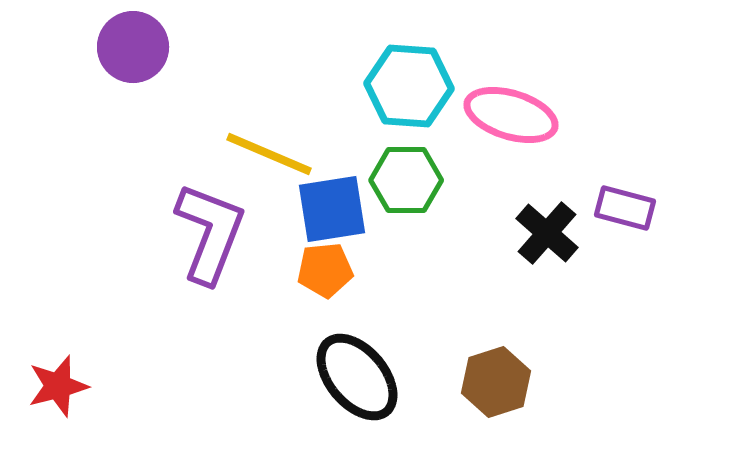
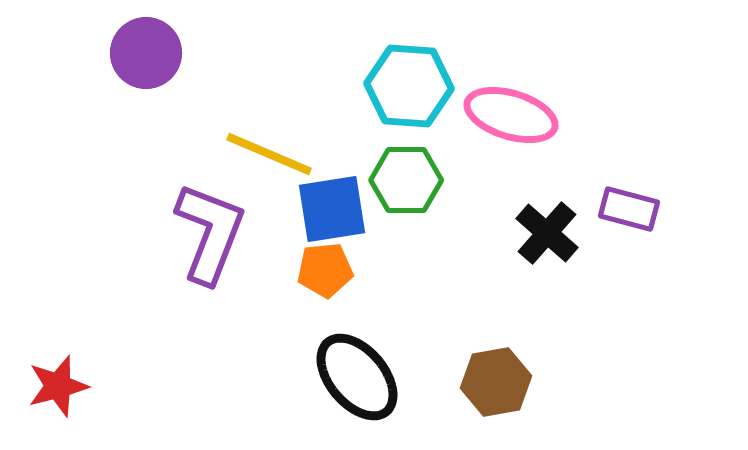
purple circle: moved 13 px right, 6 px down
purple rectangle: moved 4 px right, 1 px down
brown hexagon: rotated 8 degrees clockwise
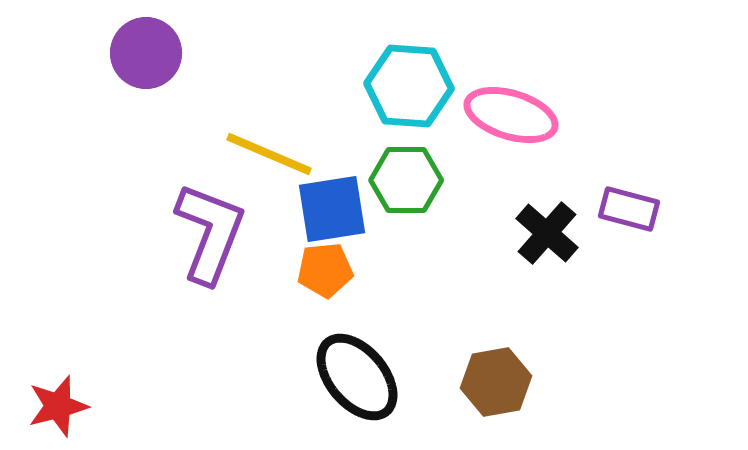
red star: moved 20 px down
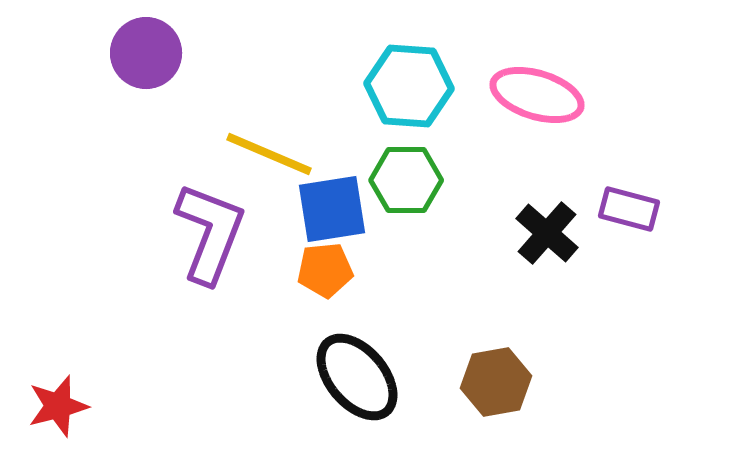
pink ellipse: moved 26 px right, 20 px up
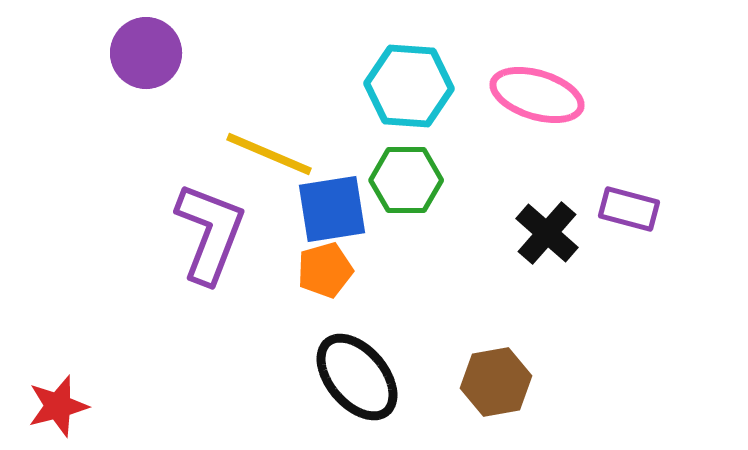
orange pentagon: rotated 10 degrees counterclockwise
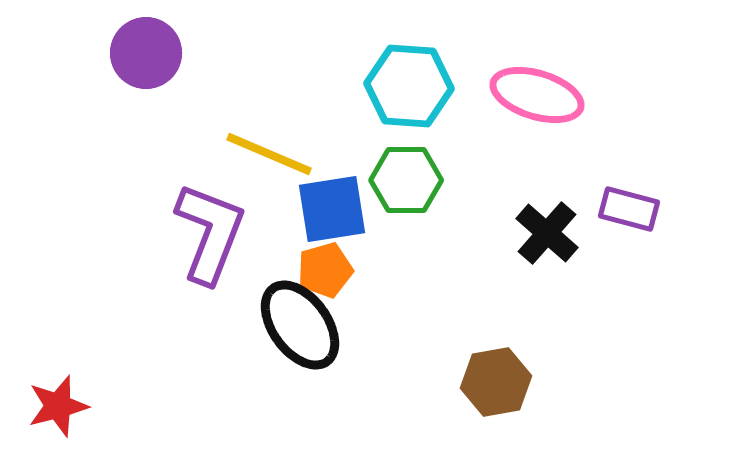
black ellipse: moved 57 px left, 52 px up; rotated 4 degrees clockwise
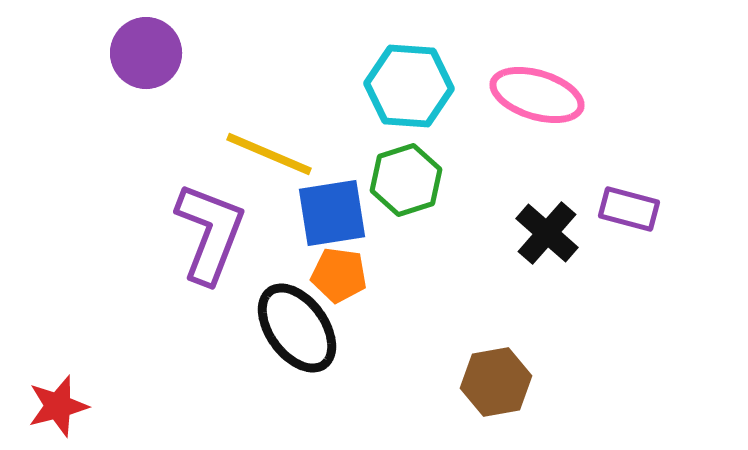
green hexagon: rotated 18 degrees counterclockwise
blue square: moved 4 px down
orange pentagon: moved 14 px right, 5 px down; rotated 24 degrees clockwise
black ellipse: moved 3 px left, 3 px down
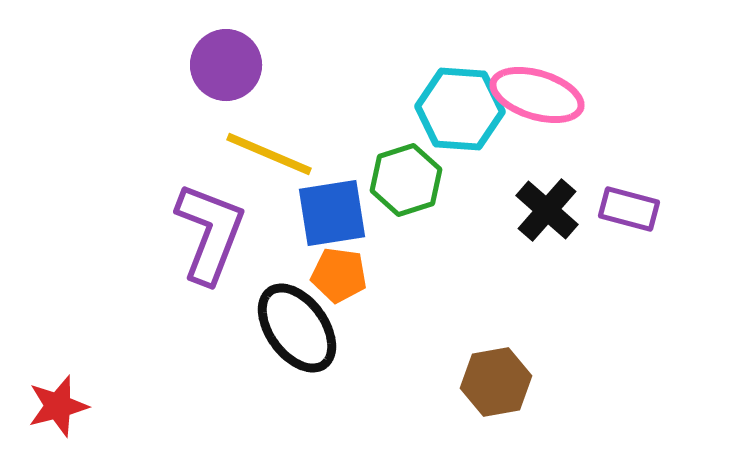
purple circle: moved 80 px right, 12 px down
cyan hexagon: moved 51 px right, 23 px down
black cross: moved 23 px up
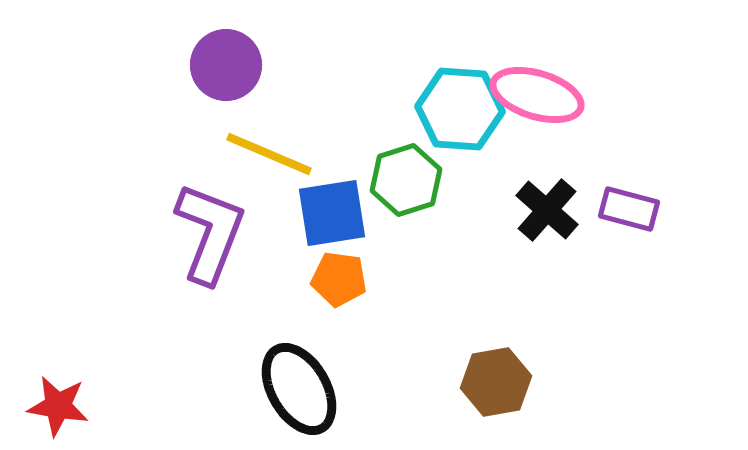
orange pentagon: moved 4 px down
black ellipse: moved 2 px right, 61 px down; rotated 6 degrees clockwise
red star: rotated 24 degrees clockwise
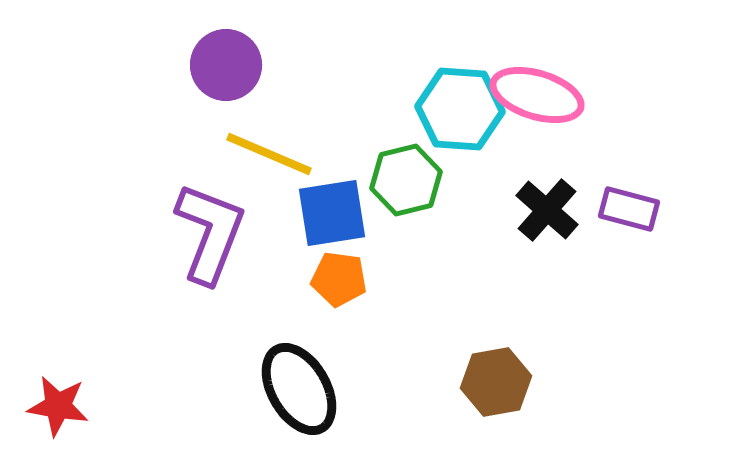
green hexagon: rotated 4 degrees clockwise
